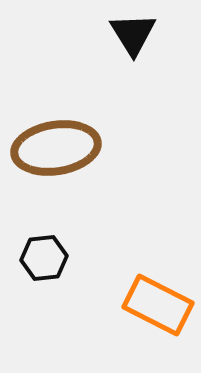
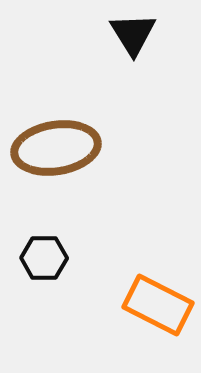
black hexagon: rotated 6 degrees clockwise
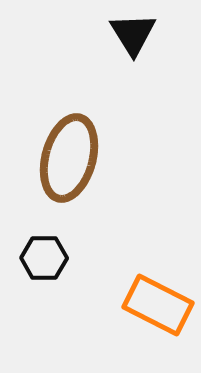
brown ellipse: moved 13 px right, 10 px down; rotated 66 degrees counterclockwise
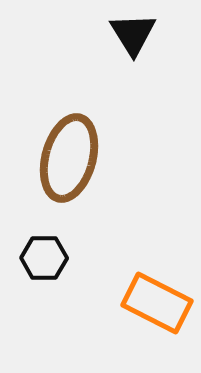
orange rectangle: moved 1 px left, 2 px up
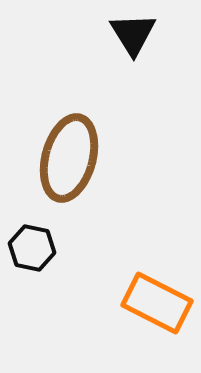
black hexagon: moved 12 px left, 10 px up; rotated 12 degrees clockwise
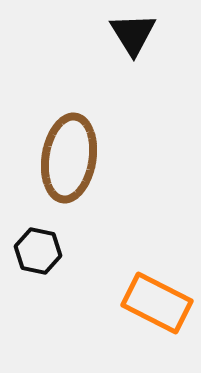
brown ellipse: rotated 6 degrees counterclockwise
black hexagon: moved 6 px right, 3 px down
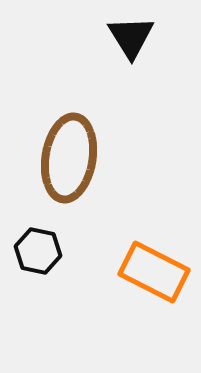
black triangle: moved 2 px left, 3 px down
orange rectangle: moved 3 px left, 31 px up
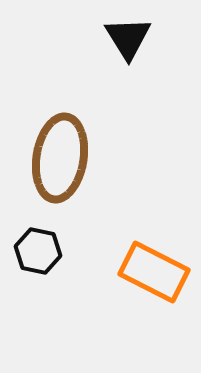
black triangle: moved 3 px left, 1 px down
brown ellipse: moved 9 px left
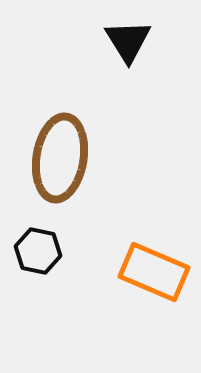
black triangle: moved 3 px down
orange rectangle: rotated 4 degrees counterclockwise
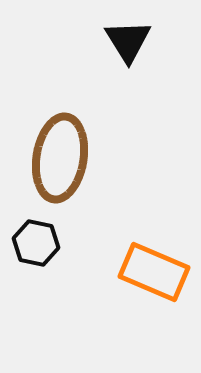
black hexagon: moved 2 px left, 8 px up
